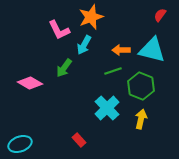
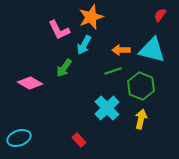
cyan ellipse: moved 1 px left, 6 px up
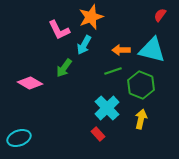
green hexagon: moved 1 px up
red rectangle: moved 19 px right, 6 px up
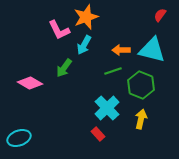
orange star: moved 5 px left
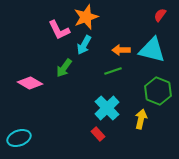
green hexagon: moved 17 px right, 6 px down
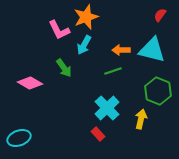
green arrow: rotated 72 degrees counterclockwise
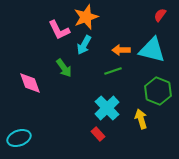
pink diamond: rotated 40 degrees clockwise
yellow arrow: rotated 30 degrees counterclockwise
